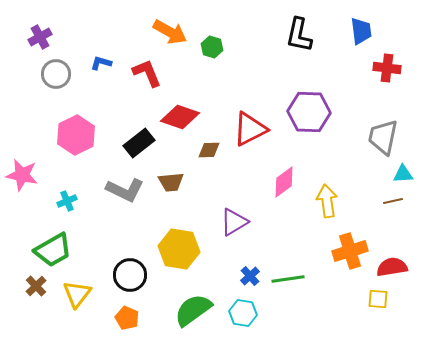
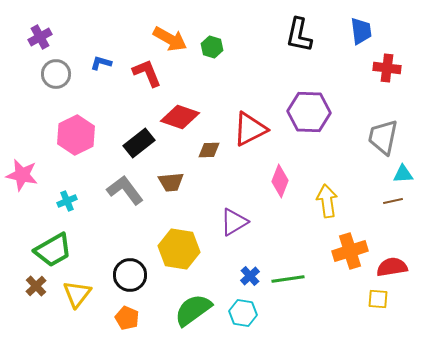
orange arrow: moved 7 px down
pink diamond: moved 4 px left, 1 px up; rotated 32 degrees counterclockwise
gray L-shape: rotated 153 degrees counterclockwise
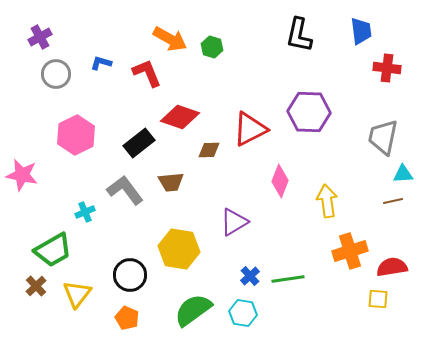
cyan cross: moved 18 px right, 11 px down
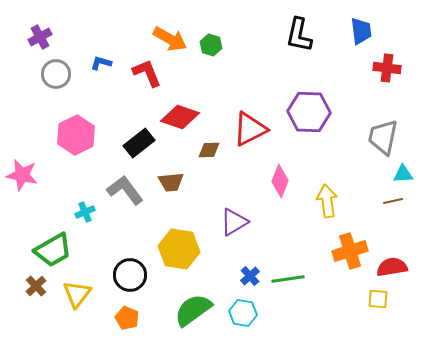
green hexagon: moved 1 px left, 2 px up
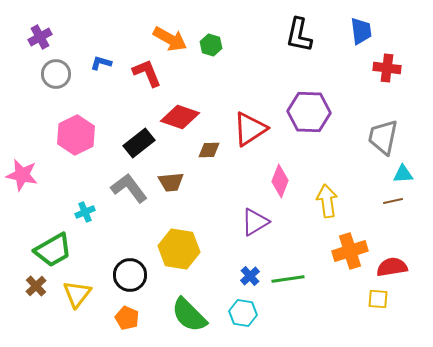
red triangle: rotated 6 degrees counterclockwise
gray L-shape: moved 4 px right, 2 px up
purple triangle: moved 21 px right
green semicircle: moved 4 px left, 5 px down; rotated 99 degrees counterclockwise
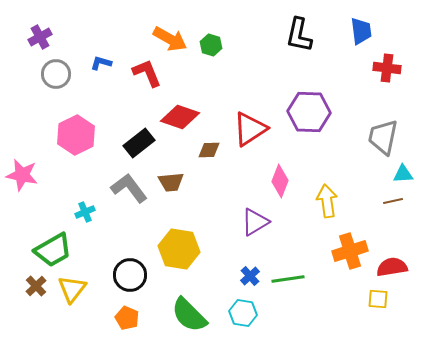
yellow triangle: moved 5 px left, 5 px up
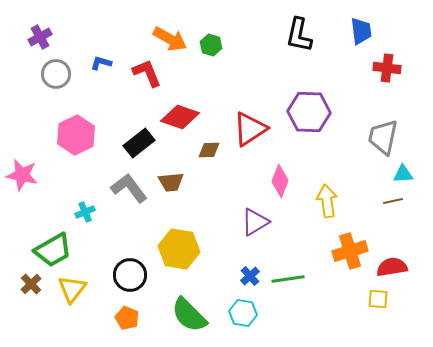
brown cross: moved 5 px left, 2 px up
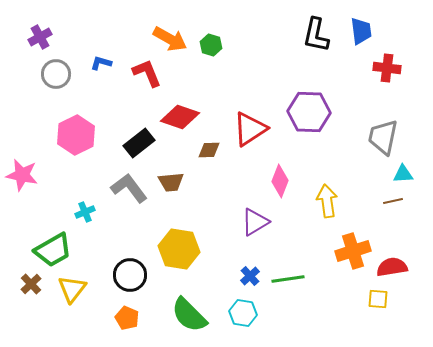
black L-shape: moved 17 px right
orange cross: moved 3 px right
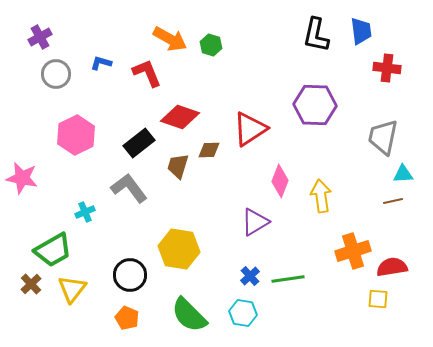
purple hexagon: moved 6 px right, 7 px up
pink star: moved 3 px down
brown trapezoid: moved 7 px right, 16 px up; rotated 112 degrees clockwise
yellow arrow: moved 6 px left, 5 px up
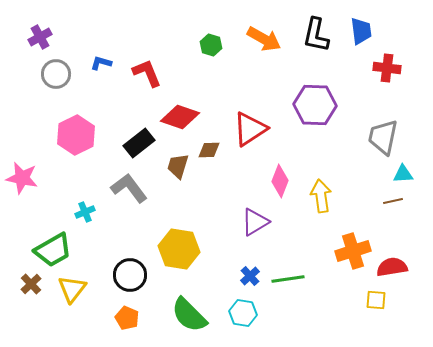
orange arrow: moved 94 px right
yellow square: moved 2 px left, 1 px down
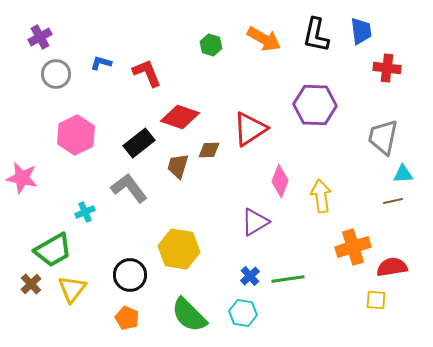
orange cross: moved 4 px up
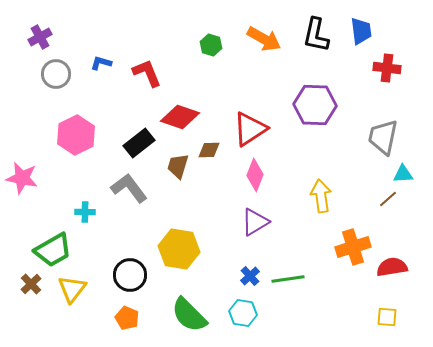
pink diamond: moved 25 px left, 6 px up
brown line: moved 5 px left, 2 px up; rotated 30 degrees counterclockwise
cyan cross: rotated 24 degrees clockwise
yellow square: moved 11 px right, 17 px down
